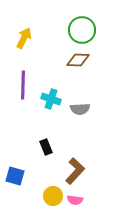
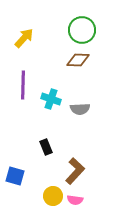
yellow arrow: rotated 15 degrees clockwise
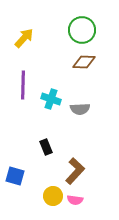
brown diamond: moved 6 px right, 2 px down
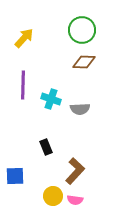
blue square: rotated 18 degrees counterclockwise
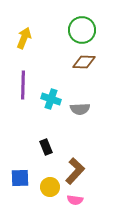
yellow arrow: rotated 20 degrees counterclockwise
blue square: moved 5 px right, 2 px down
yellow circle: moved 3 px left, 9 px up
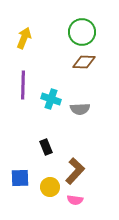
green circle: moved 2 px down
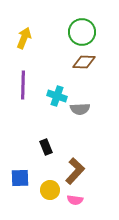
cyan cross: moved 6 px right, 3 px up
yellow circle: moved 3 px down
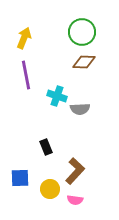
purple line: moved 3 px right, 10 px up; rotated 12 degrees counterclockwise
yellow circle: moved 1 px up
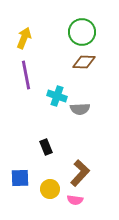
brown L-shape: moved 5 px right, 2 px down
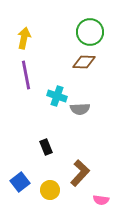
green circle: moved 8 px right
yellow arrow: rotated 10 degrees counterclockwise
blue square: moved 4 px down; rotated 36 degrees counterclockwise
yellow circle: moved 1 px down
pink semicircle: moved 26 px right
